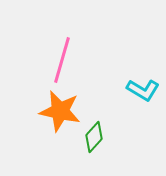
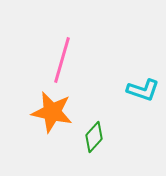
cyan L-shape: rotated 12 degrees counterclockwise
orange star: moved 8 px left, 1 px down
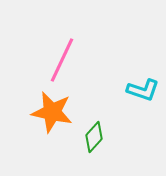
pink line: rotated 9 degrees clockwise
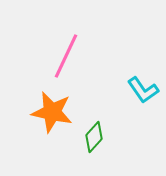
pink line: moved 4 px right, 4 px up
cyan L-shape: rotated 36 degrees clockwise
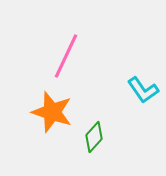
orange star: rotated 6 degrees clockwise
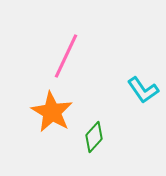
orange star: rotated 12 degrees clockwise
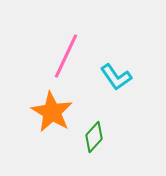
cyan L-shape: moved 27 px left, 13 px up
